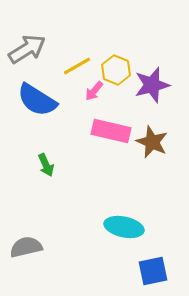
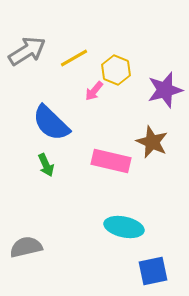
gray arrow: moved 2 px down
yellow line: moved 3 px left, 8 px up
purple star: moved 13 px right, 5 px down
blue semicircle: moved 14 px right, 23 px down; rotated 12 degrees clockwise
pink rectangle: moved 30 px down
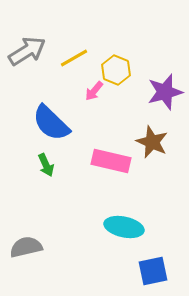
purple star: moved 2 px down
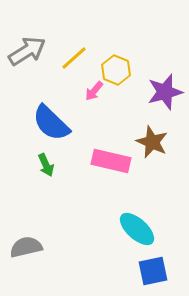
yellow line: rotated 12 degrees counterclockwise
cyan ellipse: moved 13 px right, 2 px down; rotated 30 degrees clockwise
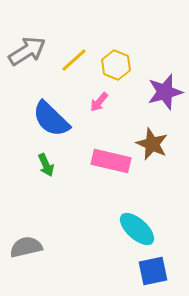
yellow line: moved 2 px down
yellow hexagon: moved 5 px up
pink arrow: moved 5 px right, 11 px down
blue semicircle: moved 4 px up
brown star: moved 2 px down
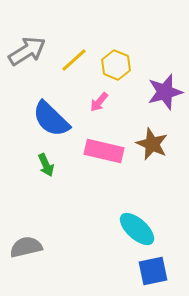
pink rectangle: moved 7 px left, 10 px up
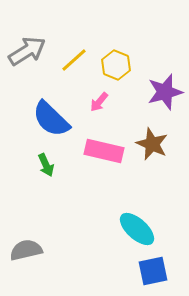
gray semicircle: moved 3 px down
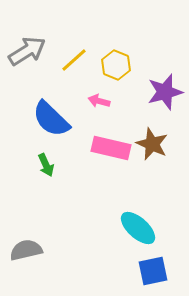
pink arrow: moved 1 px up; rotated 65 degrees clockwise
pink rectangle: moved 7 px right, 3 px up
cyan ellipse: moved 1 px right, 1 px up
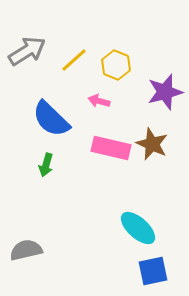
green arrow: rotated 40 degrees clockwise
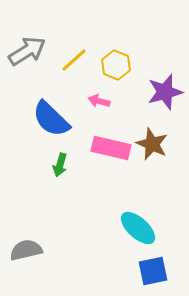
green arrow: moved 14 px right
